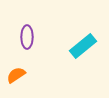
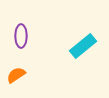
purple ellipse: moved 6 px left, 1 px up
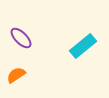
purple ellipse: moved 2 px down; rotated 45 degrees counterclockwise
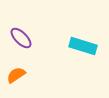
cyan rectangle: rotated 56 degrees clockwise
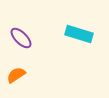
cyan rectangle: moved 4 px left, 12 px up
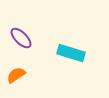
cyan rectangle: moved 8 px left, 19 px down
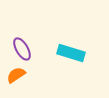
purple ellipse: moved 1 px right, 11 px down; rotated 15 degrees clockwise
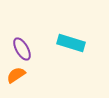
cyan rectangle: moved 10 px up
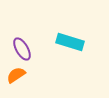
cyan rectangle: moved 1 px left, 1 px up
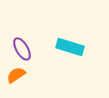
cyan rectangle: moved 5 px down
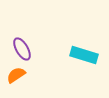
cyan rectangle: moved 14 px right, 8 px down
